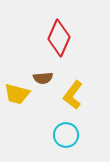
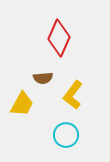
yellow trapezoid: moved 5 px right, 10 px down; rotated 76 degrees counterclockwise
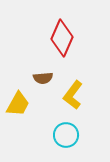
red diamond: moved 3 px right
yellow trapezoid: moved 4 px left
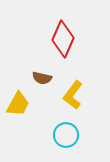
red diamond: moved 1 px right, 1 px down
brown semicircle: moved 1 px left; rotated 18 degrees clockwise
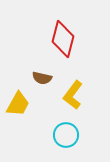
red diamond: rotated 9 degrees counterclockwise
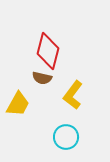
red diamond: moved 15 px left, 12 px down
cyan circle: moved 2 px down
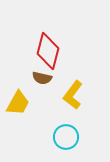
yellow trapezoid: moved 1 px up
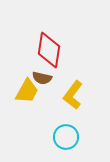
red diamond: moved 1 px right, 1 px up; rotated 6 degrees counterclockwise
yellow trapezoid: moved 9 px right, 12 px up
